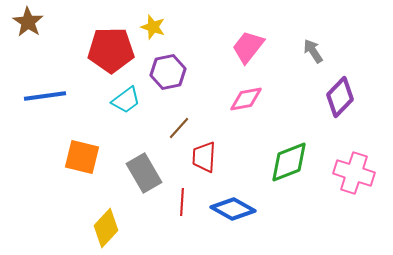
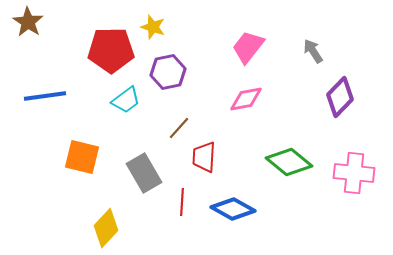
green diamond: rotated 60 degrees clockwise
pink cross: rotated 12 degrees counterclockwise
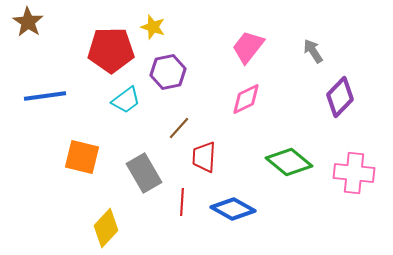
pink diamond: rotated 16 degrees counterclockwise
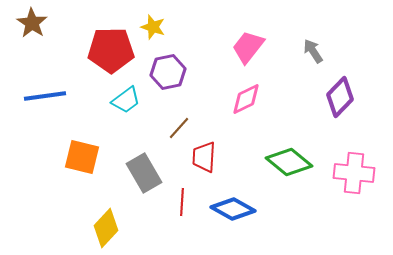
brown star: moved 4 px right, 1 px down
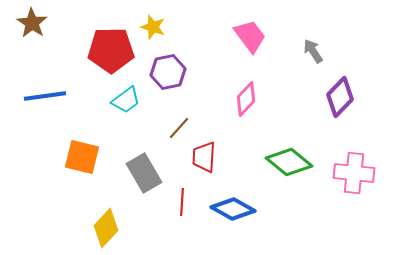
pink trapezoid: moved 2 px right, 11 px up; rotated 105 degrees clockwise
pink diamond: rotated 20 degrees counterclockwise
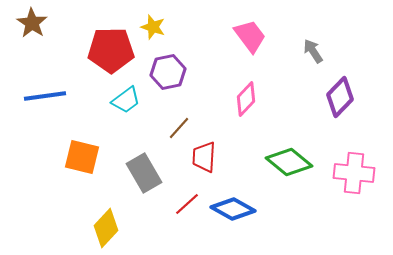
red line: moved 5 px right, 2 px down; rotated 44 degrees clockwise
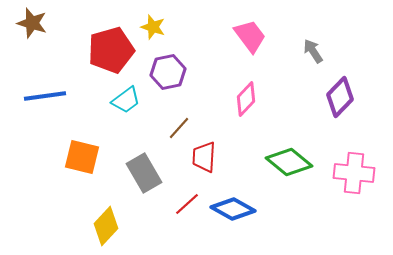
brown star: rotated 16 degrees counterclockwise
red pentagon: rotated 15 degrees counterclockwise
yellow diamond: moved 2 px up
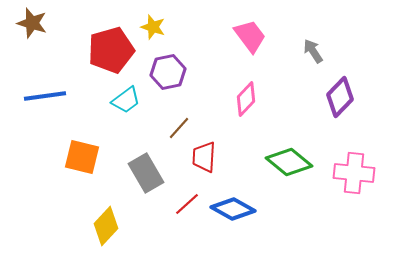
gray rectangle: moved 2 px right
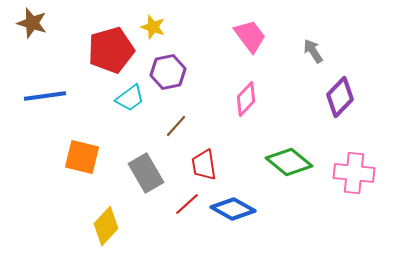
cyan trapezoid: moved 4 px right, 2 px up
brown line: moved 3 px left, 2 px up
red trapezoid: moved 8 px down; rotated 12 degrees counterclockwise
